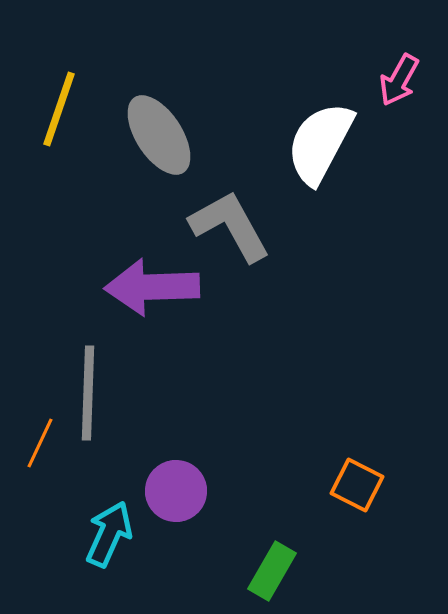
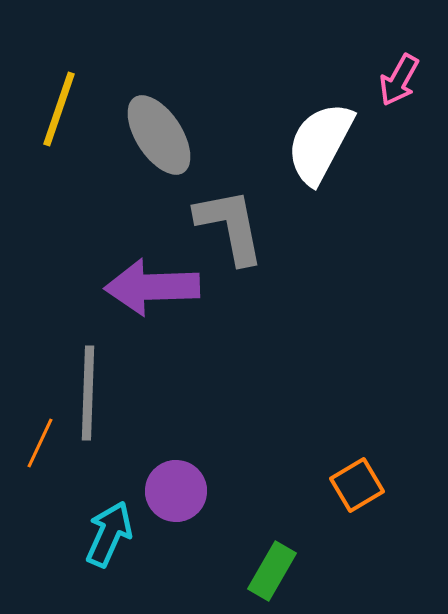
gray L-shape: rotated 18 degrees clockwise
orange square: rotated 32 degrees clockwise
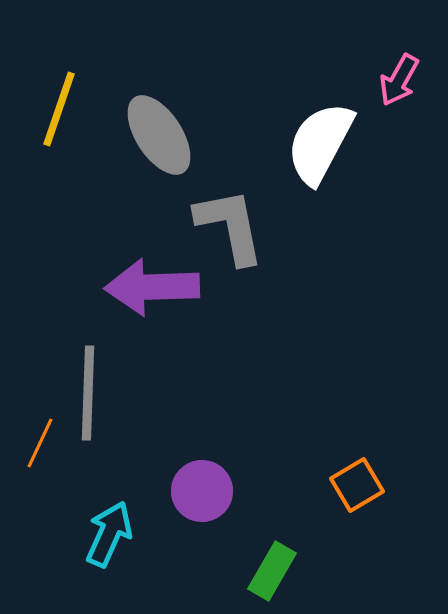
purple circle: moved 26 px right
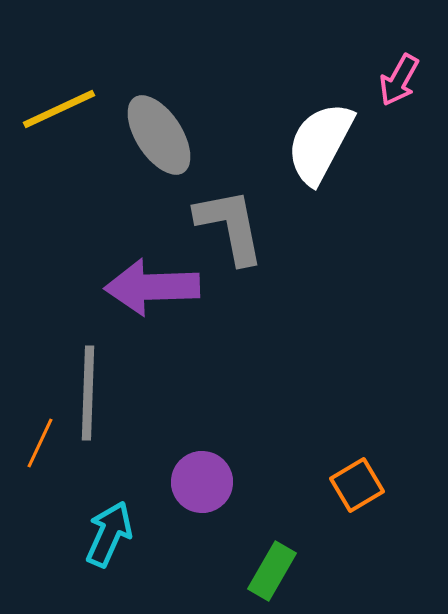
yellow line: rotated 46 degrees clockwise
purple circle: moved 9 px up
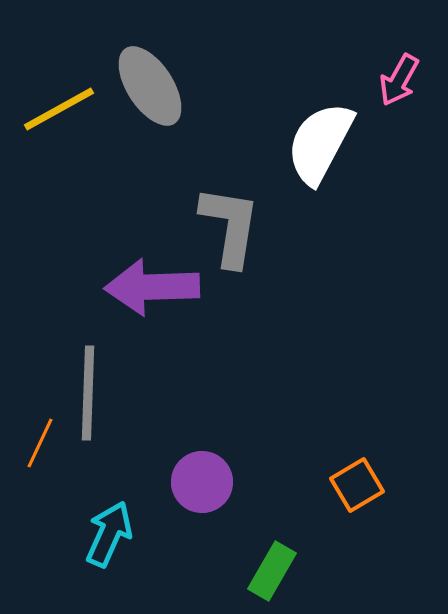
yellow line: rotated 4 degrees counterclockwise
gray ellipse: moved 9 px left, 49 px up
gray L-shape: rotated 20 degrees clockwise
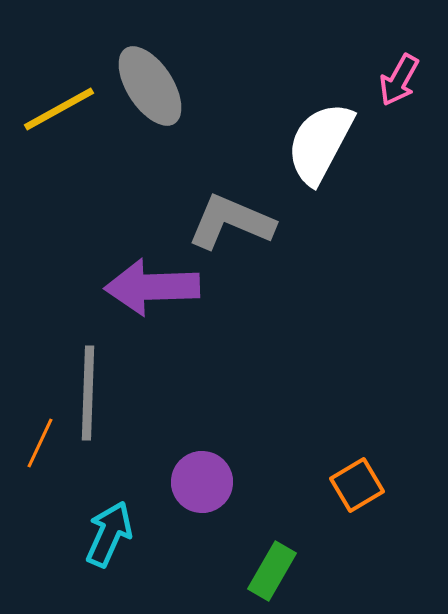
gray L-shape: moved 1 px right, 4 px up; rotated 76 degrees counterclockwise
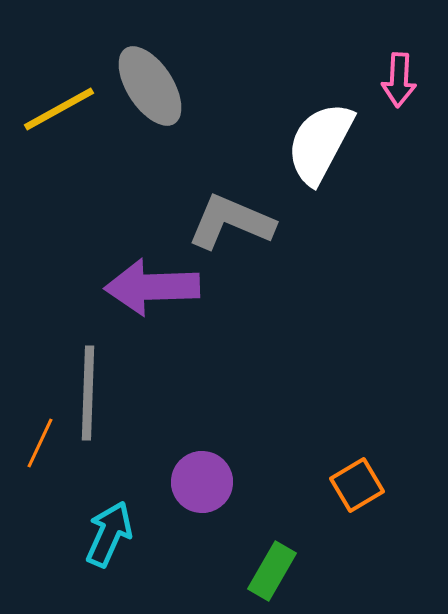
pink arrow: rotated 26 degrees counterclockwise
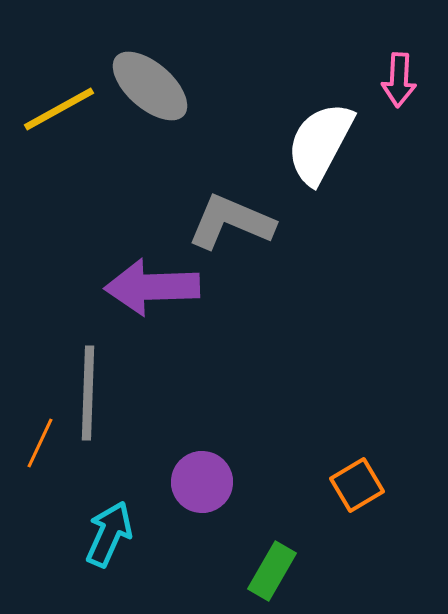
gray ellipse: rotated 16 degrees counterclockwise
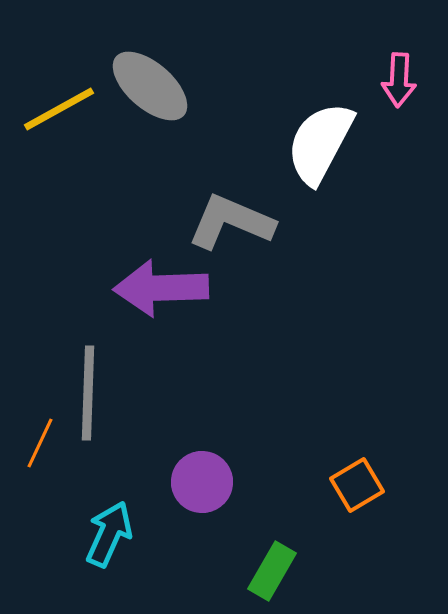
purple arrow: moved 9 px right, 1 px down
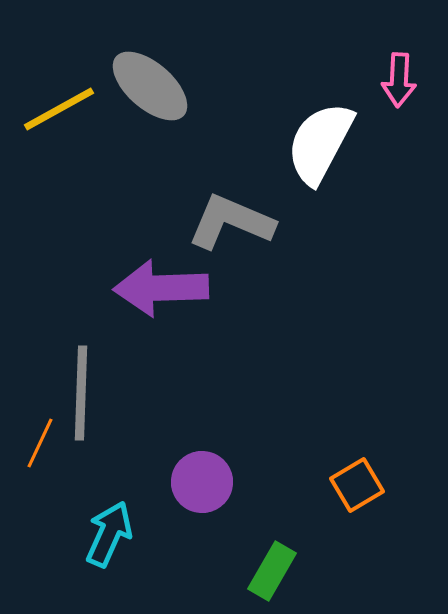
gray line: moved 7 px left
